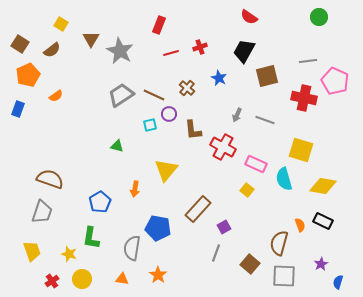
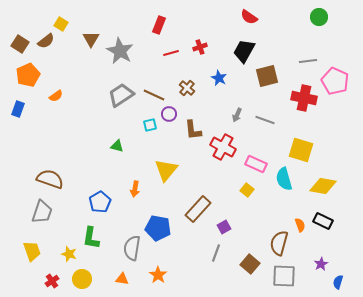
brown semicircle at (52, 50): moved 6 px left, 9 px up
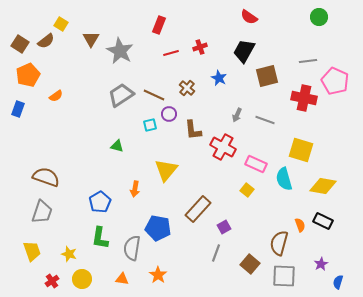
brown semicircle at (50, 179): moved 4 px left, 2 px up
green L-shape at (91, 238): moved 9 px right
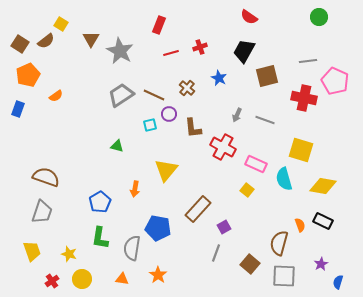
brown L-shape at (193, 130): moved 2 px up
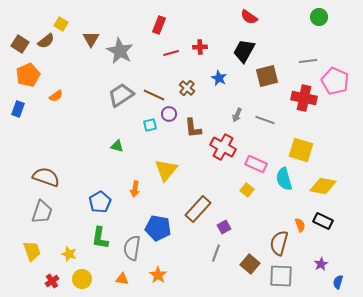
red cross at (200, 47): rotated 16 degrees clockwise
gray square at (284, 276): moved 3 px left
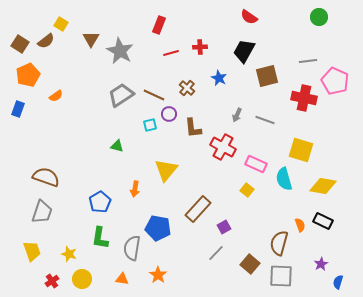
gray line at (216, 253): rotated 24 degrees clockwise
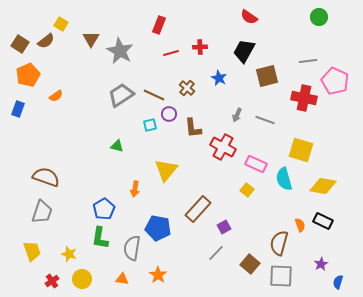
blue pentagon at (100, 202): moved 4 px right, 7 px down
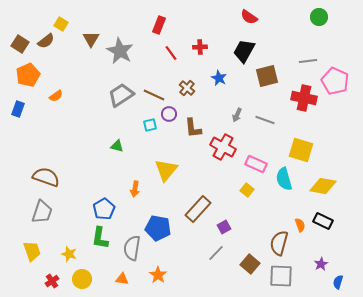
red line at (171, 53): rotated 70 degrees clockwise
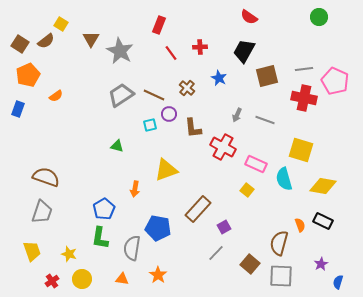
gray line at (308, 61): moved 4 px left, 8 px down
yellow triangle at (166, 170): rotated 30 degrees clockwise
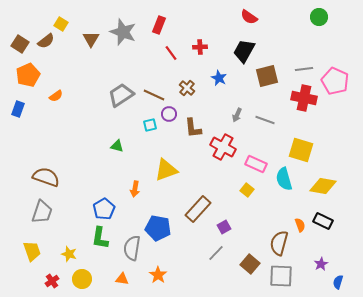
gray star at (120, 51): moved 3 px right, 19 px up; rotated 8 degrees counterclockwise
